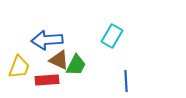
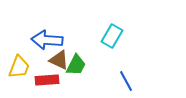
blue arrow: rotated 8 degrees clockwise
blue line: rotated 25 degrees counterclockwise
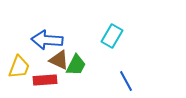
red rectangle: moved 2 px left
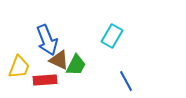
blue arrow: rotated 116 degrees counterclockwise
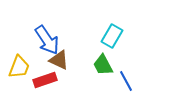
blue arrow: rotated 12 degrees counterclockwise
green trapezoid: moved 27 px right; rotated 125 degrees clockwise
red rectangle: rotated 15 degrees counterclockwise
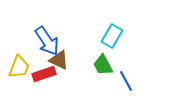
blue arrow: moved 1 px down
red rectangle: moved 1 px left, 6 px up
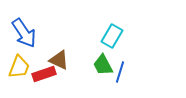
blue arrow: moved 23 px left, 8 px up
blue line: moved 6 px left, 9 px up; rotated 45 degrees clockwise
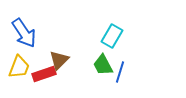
brown triangle: rotated 50 degrees clockwise
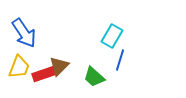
brown triangle: moved 6 px down
green trapezoid: moved 9 px left, 12 px down; rotated 20 degrees counterclockwise
blue line: moved 12 px up
